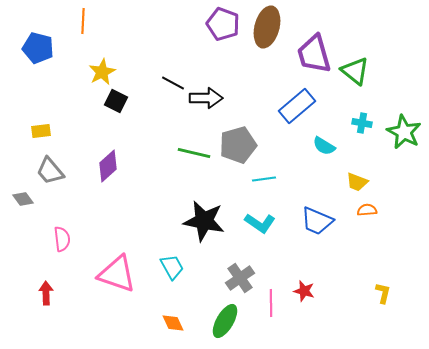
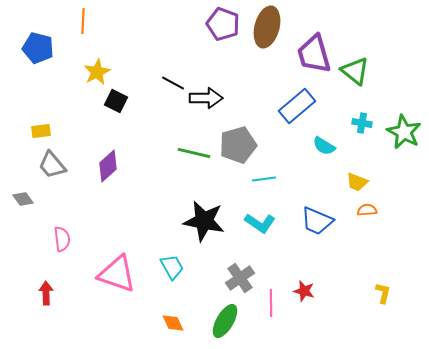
yellow star: moved 5 px left
gray trapezoid: moved 2 px right, 6 px up
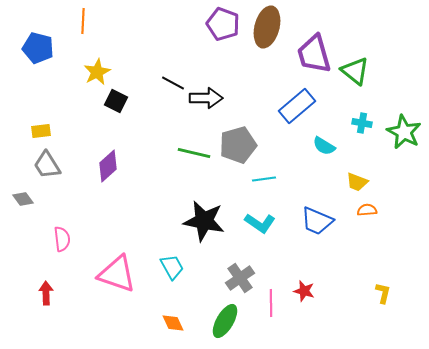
gray trapezoid: moved 5 px left; rotated 8 degrees clockwise
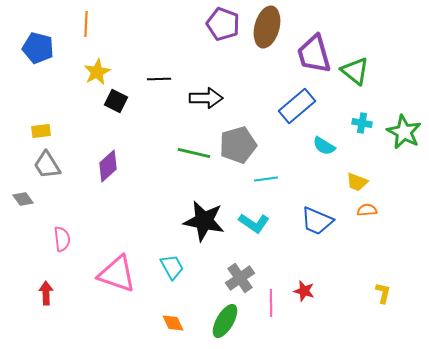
orange line: moved 3 px right, 3 px down
black line: moved 14 px left, 4 px up; rotated 30 degrees counterclockwise
cyan line: moved 2 px right
cyan L-shape: moved 6 px left
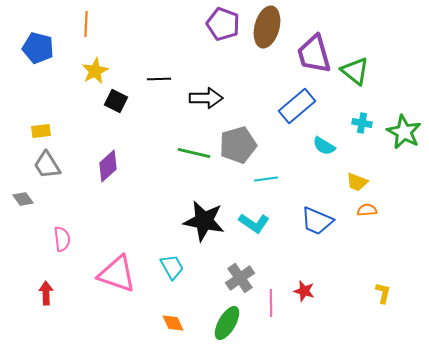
yellow star: moved 2 px left, 1 px up
green ellipse: moved 2 px right, 2 px down
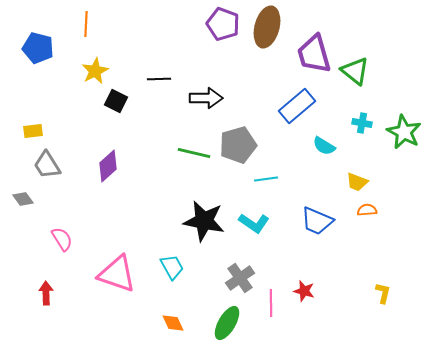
yellow rectangle: moved 8 px left
pink semicircle: rotated 25 degrees counterclockwise
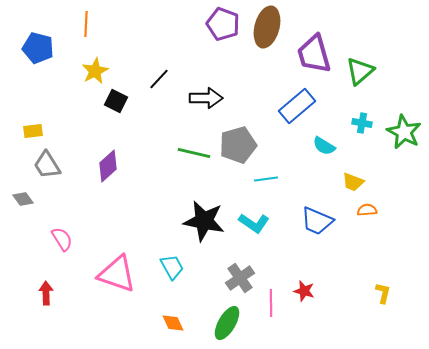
green triangle: moved 5 px right; rotated 40 degrees clockwise
black line: rotated 45 degrees counterclockwise
yellow trapezoid: moved 4 px left
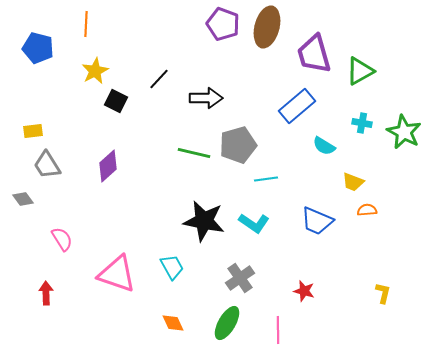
green triangle: rotated 12 degrees clockwise
pink line: moved 7 px right, 27 px down
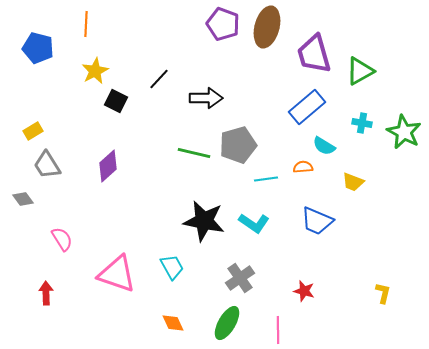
blue rectangle: moved 10 px right, 1 px down
yellow rectangle: rotated 24 degrees counterclockwise
orange semicircle: moved 64 px left, 43 px up
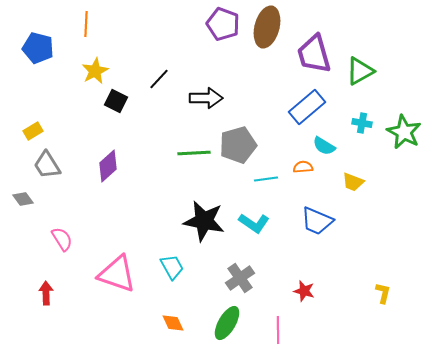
green line: rotated 16 degrees counterclockwise
